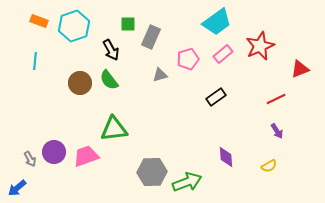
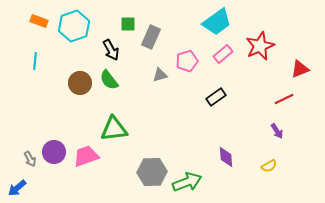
pink pentagon: moved 1 px left, 2 px down
red line: moved 8 px right
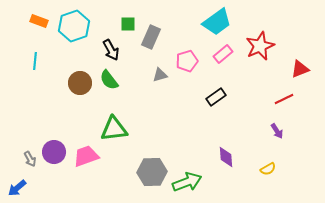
yellow semicircle: moved 1 px left, 3 px down
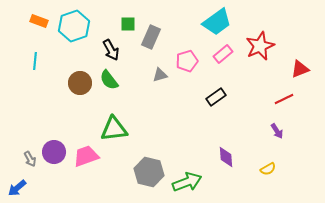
gray hexagon: moved 3 px left; rotated 16 degrees clockwise
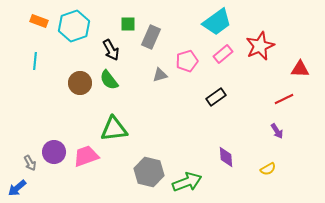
red triangle: rotated 24 degrees clockwise
gray arrow: moved 4 px down
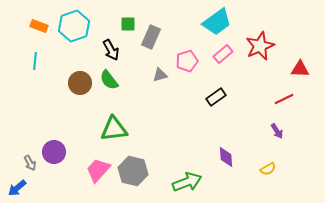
orange rectangle: moved 5 px down
pink trapezoid: moved 12 px right, 14 px down; rotated 28 degrees counterclockwise
gray hexagon: moved 16 px left, 1 px up
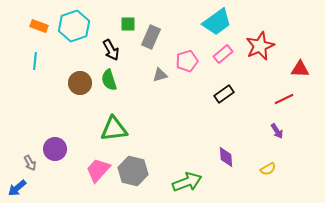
green semicircle: rotated 20 degrees clockwise
black rectangle: moved 8 px right, 3 px up
purple circle: moved 1 px right, 3 px up
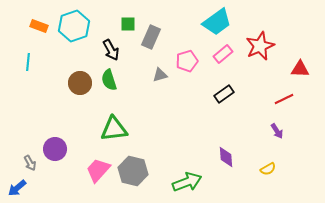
cyan line: moved 7 px left, 1 px down
